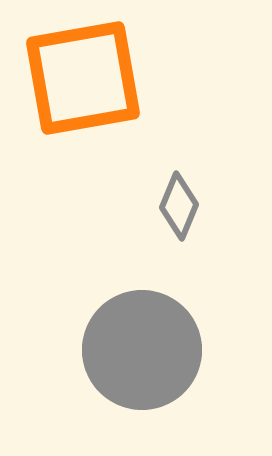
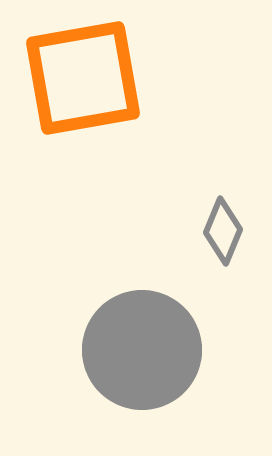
gray diamond: moved 44 px right, 25 px down
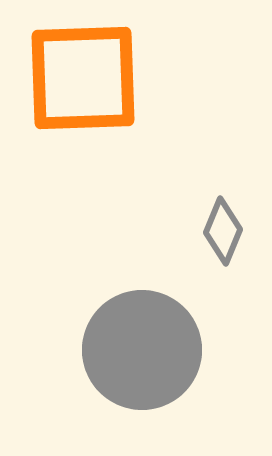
orange square: rotated 8 degrees clockwise
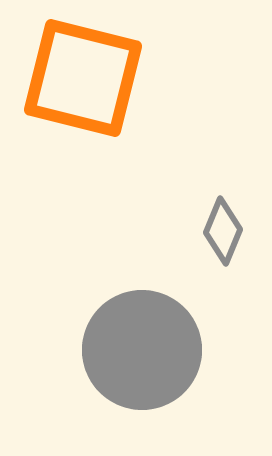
orange square: rotated 16 degrees clockwise
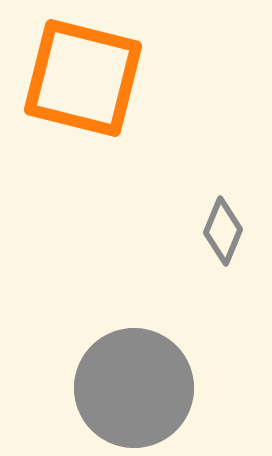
gray circle: moved 8 px left, 38 px down
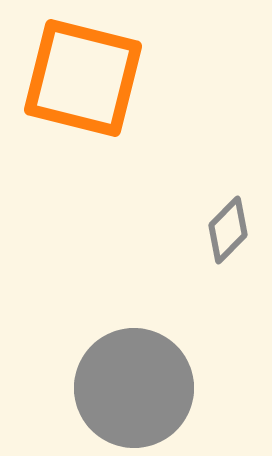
gray diamond: moved 5 px right, 1 px up; rotated 22 degrees clockwise
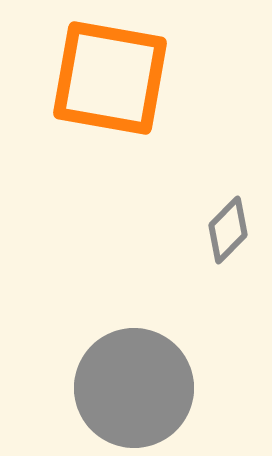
orange square: moved 27 px right; rotated 4 degrees counterclockwise
